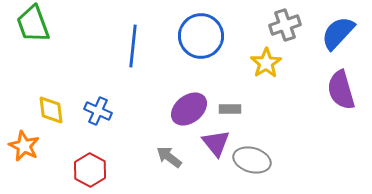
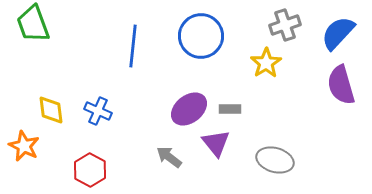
purple semicircle: moved 5 px up
gray ellipse: moved 23 px right
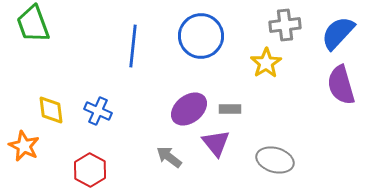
gray cross: rotated 12 degrees clockwise
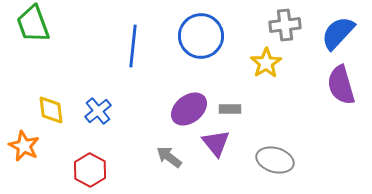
blue cross: rotated 28 degrees clockwise
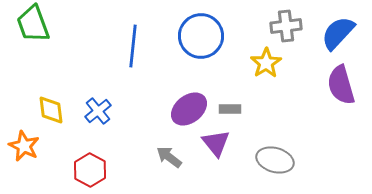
gray cross: moved 1 px right, 1 px down
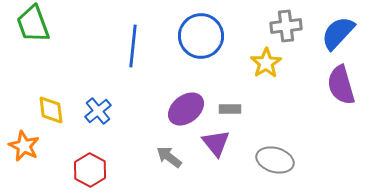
purple ellipse: moved 3 px left
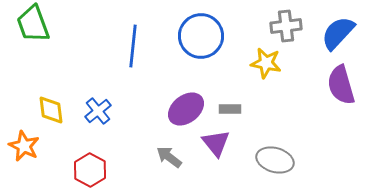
yellow star: rotated 28 degrees counterclockwise
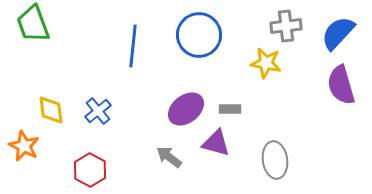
blue circle: moved 2 px left, 1 px up
purple triangle: rotated 36 degrees counterclockwise
gray ellipse: rotated 66 degrees clockwise
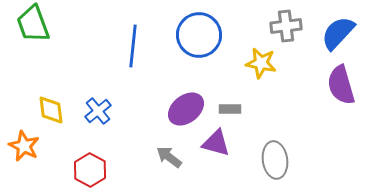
yellow star: moved 5 px left
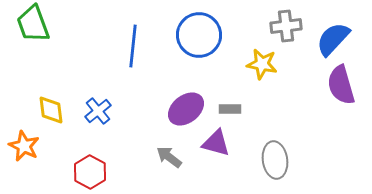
blue semicircle: moved 5 px left, 6 px down
yellow star: moved 1 px right, 1 px down
red hexagon: moved 2 px down
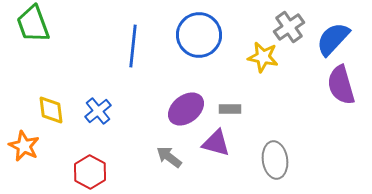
gray cross: moved 3 px right, 1 px down; rotated 28 degrees counterclockwise
yellow star: moved 1 px right, 7 px up
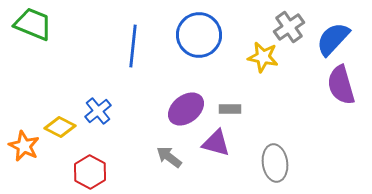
green trapezoid: rotated 132 degrees clockwise
yellow diamond: moved 9 px right, 17 px down; rotated 56 degrees counterclockwise
gray ellipse: moved 3 px down
